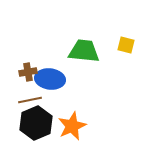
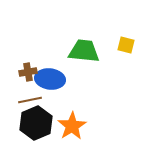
orange star: rotated 8 degrees counterclockwise
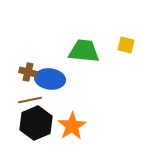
brown cross: rotated 24 degrees clockwise
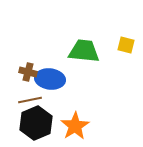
orange star: moved 3 px right
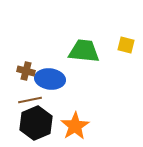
brown cross: moved 2 px left, 1 px up
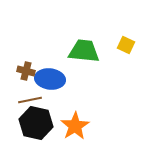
yellow square: rotated 12 degrees clockwise
black hexagon: rotated 24 degrees counterclockwise
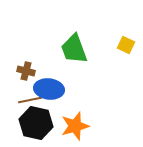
green trapezoid: moved 10 px left, 2 px up; rotated 116 degrees counterclockwise
blue ellipse: moved 1 px left, 10 px down
orange star: rotated 16 degrees clockwise
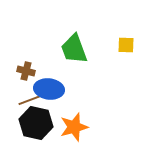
yellow square: rotated 24 degrees counterclockwise
brown line: rotated 10 degrees counterclockwise
orange star: moved 1 px left, 1 px down
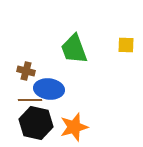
brown line: rotated 20 degrees clockwise
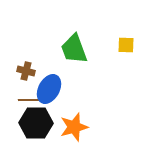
blue ellipse: rotated 68 degrees counterclockwise
black hexagon: rotated 12 degrees counterclockwise
